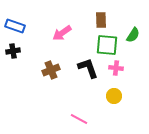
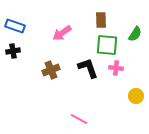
green semicircle: moved 2 px right, 1 px up
yellow circle: moved 22 px right
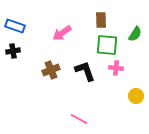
black L-shape: moved 3 px left, 3 px down
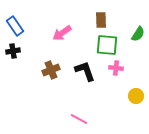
blue rectangle: rotated 36 degrees clockwise
green semicircle: moved 3 px right
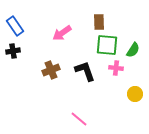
brown rectangle: moved 2 px left, 2 px down
green semicircle: moved 5 px left, 16 px down
yellow circle: moved 1 px left, 2 px up
pink line: rotated 12 degrees clockwise
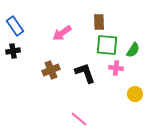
black L-shape: moved 2 px down
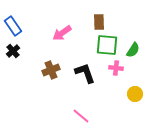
blue rectangle: moved 2 px left
black cross: rotated 32 degrees counterclockwise
pink line: moved 2 px right, 3 px up
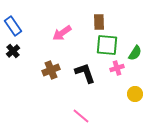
green semicircle: moved 2 px right, 3 px down
pink cross: moved 1 px right; rotated 24 degrees counterclockwise
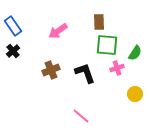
pink arrow: moved 4 px left, 2 px up
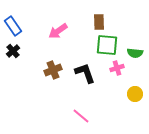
green semicircle: rotated 63 degrees clockwise
brown cross: moved 2 px right
